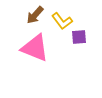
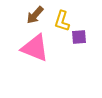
yellow L-shape: rotated 55 degrees clockwise
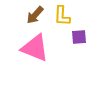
yellow L-shape: moved 5 px up; rotated 15 degrees counterclockwise
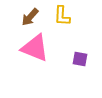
brown arrow: moved 5 px left, 2 px down
purple square: moved 1 px right, 22 px down; rotated 14 degrees clockwise
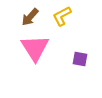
yellow L-shape: rotated 60 degrees clockwise
pink triangle: rotated 36 degrees clockwise
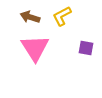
brown arrow: rotated 66 degrees clockwise
purple square: moved 6 px right, 11 px up
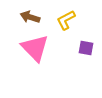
yellow L-shape: moved 4 px right, 4 px down
pink triangle: rotated 12 degrees counterclockwise
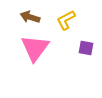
pink triangle: rotated 20 degrees clockwise
